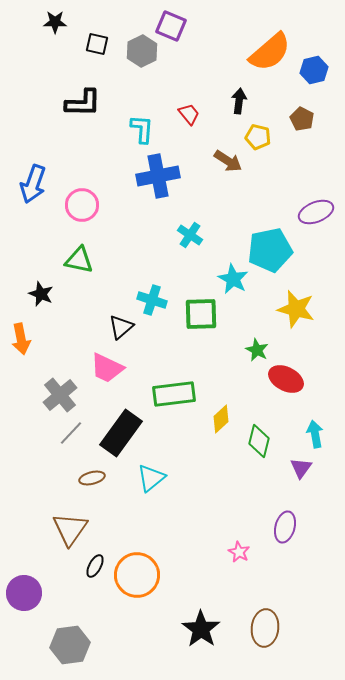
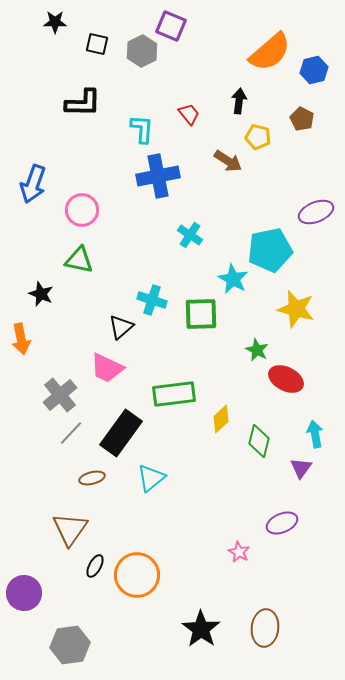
pink circle at (82, 205): moved 5 px down
purple ellipse at (285, 527): moved 3 px left, 4 px up; rotated 52 degrees clockwise
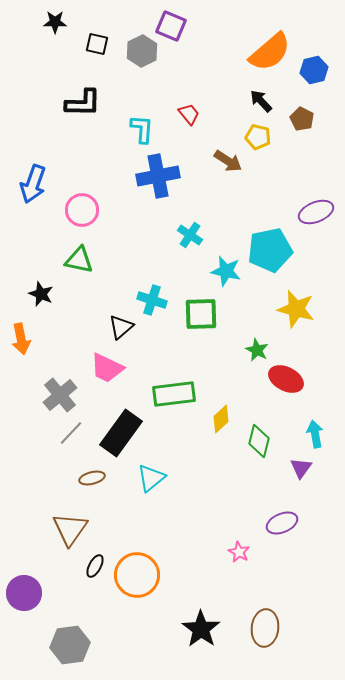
black arrow at (239, 101): moved 22 px right; rotated 50 degrees counterclockwise
cyan star at (233, 279): moved 7 px left, 8 px up; rotated 16 degrees counterclockwise
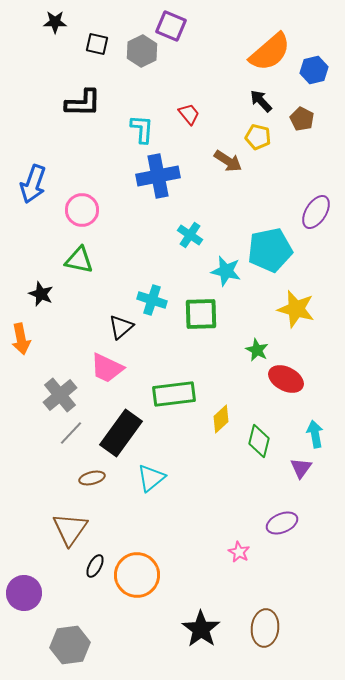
purple ellipse at (316, 212): rotated 36 degrees counterclockwise
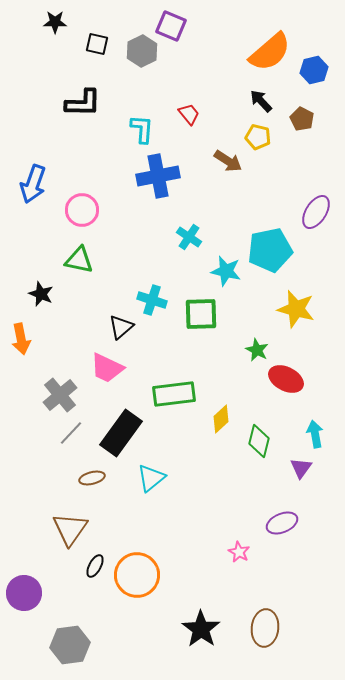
cyan cross at (190, 235): moved 1 px left, 2 px down
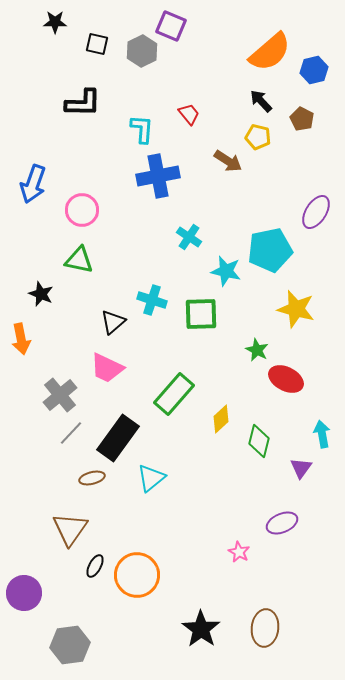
black triangle at (121, 327): moved 8 px left, 5 px up
green rectangle at (174, 394): rotated 42 degrees counterclockwise
black rectangle at (121, 433): moved 3 px left, 5 px down
cyan arrow at (315, 434): moved 7 px right
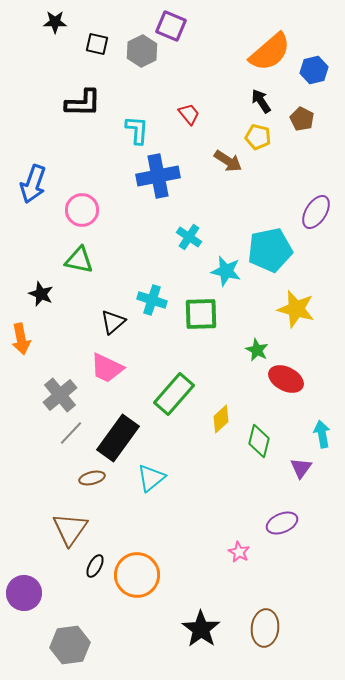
black arrow at (261, 101): rotated 10 degrees clockwise
cyan L-shape at (142, 129): moved 5 px left, 1 px down
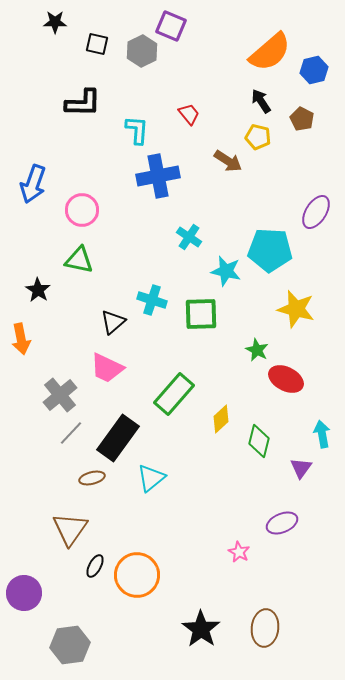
cyan pentagon at (270, 250): rotated 15 degrees clockwise
black star at (41, 294): moved 3 px left, 4 px up; rotated 10 degrees clockwise
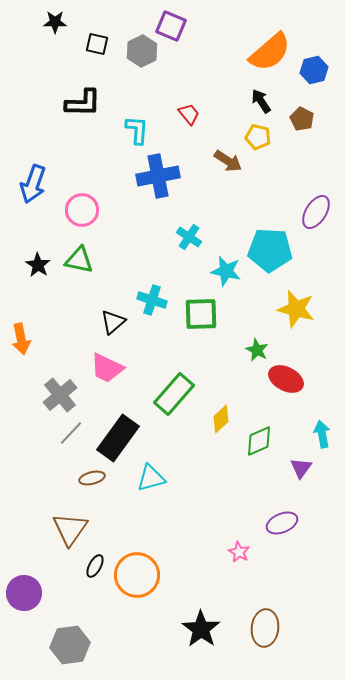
black star at (38, 290): moved 25 px up
green diamond at (259, 441): rotated 52 degrees clockwise
cyan triangle at (151, 478): rotated 24 degrees clockwise
